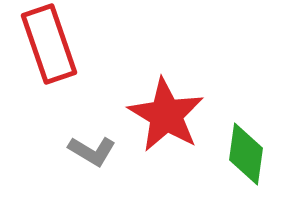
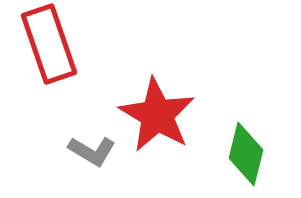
red star: moved 9 px left
green diamond: rotated 6 degrees clockwise
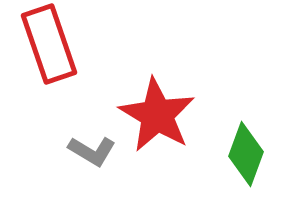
green diamond: rotated 6 degrees clockwise
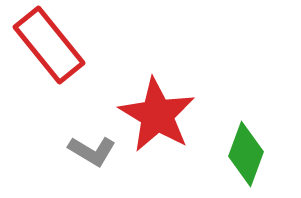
red rectangle: moved 1 px down; rotated 20 degrees counterclockwise
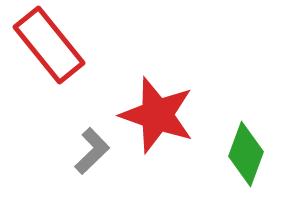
red star: rotated 12 degrees counterclockwise
gray L-shape: rotated 75 degrees counterclockwise
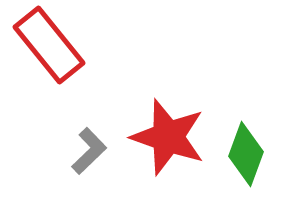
red star: moved 11 px right, 22 px down
gray L-shape: moved 3 px left
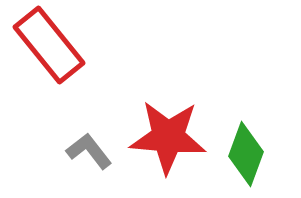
red star: rotated 14 degrees counterclockwise
gray L-shape: rotated 84 degrees counterclockwise
